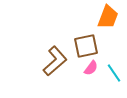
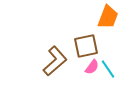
pink semicircle: moved 1 px right, 1 px up
cyan line: moved 6 px left, 4 px up
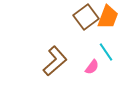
brown square: moved 29 px up; rotated 25 degrees counterclockwise
cyan line: moved 2 px left, 17 px up
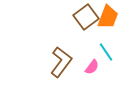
brown L-shape: moved 6 px right, 1 px down; rotated 12 degrees counterclockwise
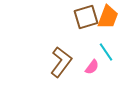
brown square: rotated 20 degrees clockwise
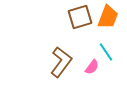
brown square: moved 6 px left
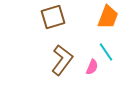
brown square: moved 27 px left
brown L-shape: moved 1 px right, 2 px up
pink semicircle: rotated 14 degrees counterclockwise
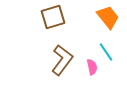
orange trapezoid: rotated 60 degrees counterclockwise
pink semicircle: rotated 35 degrees counterclockwise
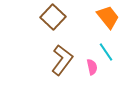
brown square: rotated 30 degrees counterclockwise
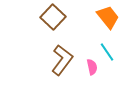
cyan line: moved 1 px right
